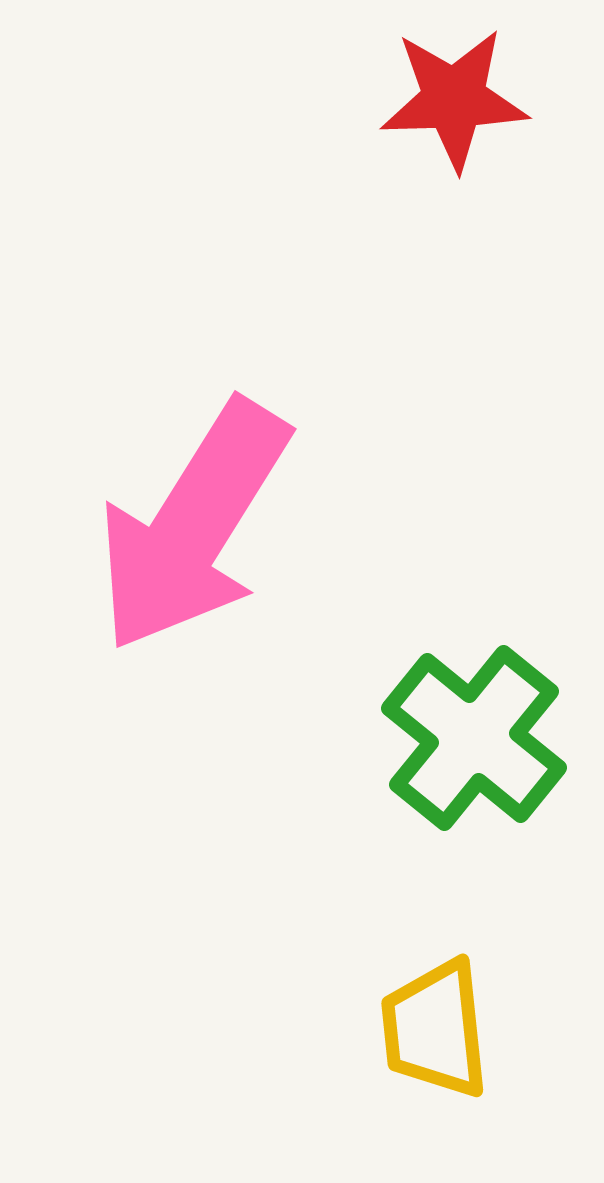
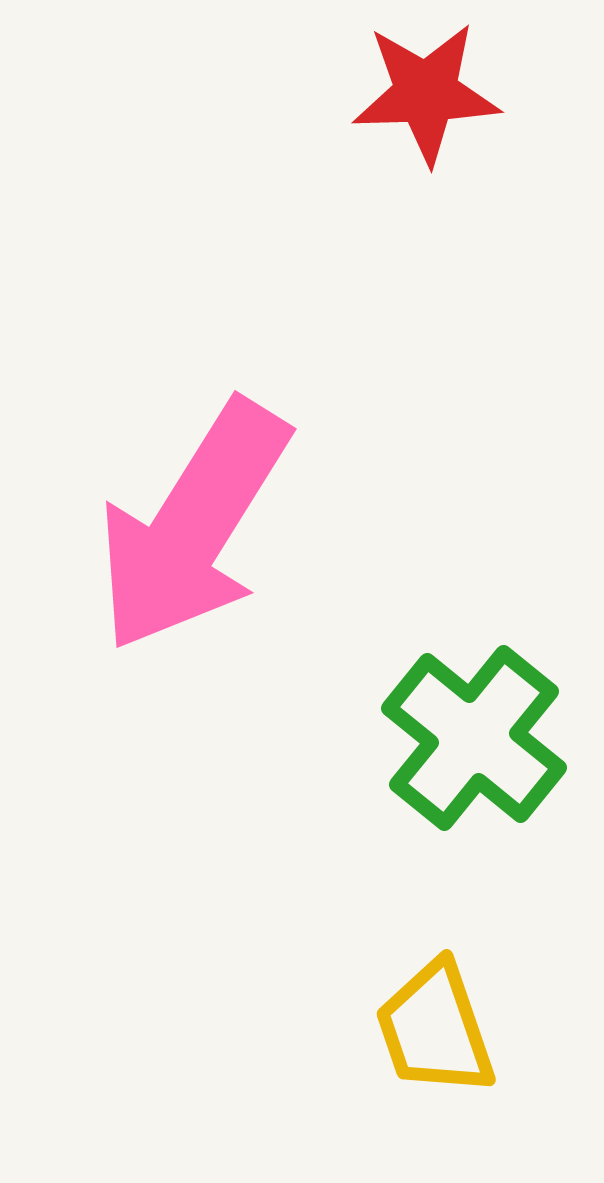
red star: moved 28 px left, 6 px up
yellow trapezoid: rotated 13 degrees counterclockwise
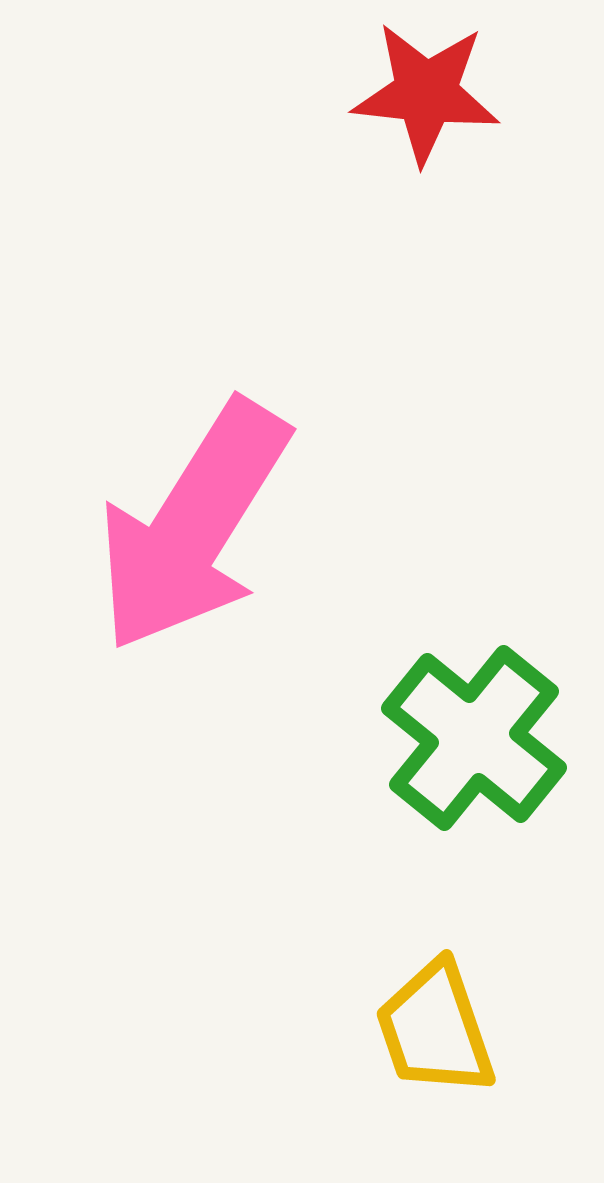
red star: rotated 8 degrees clockwise
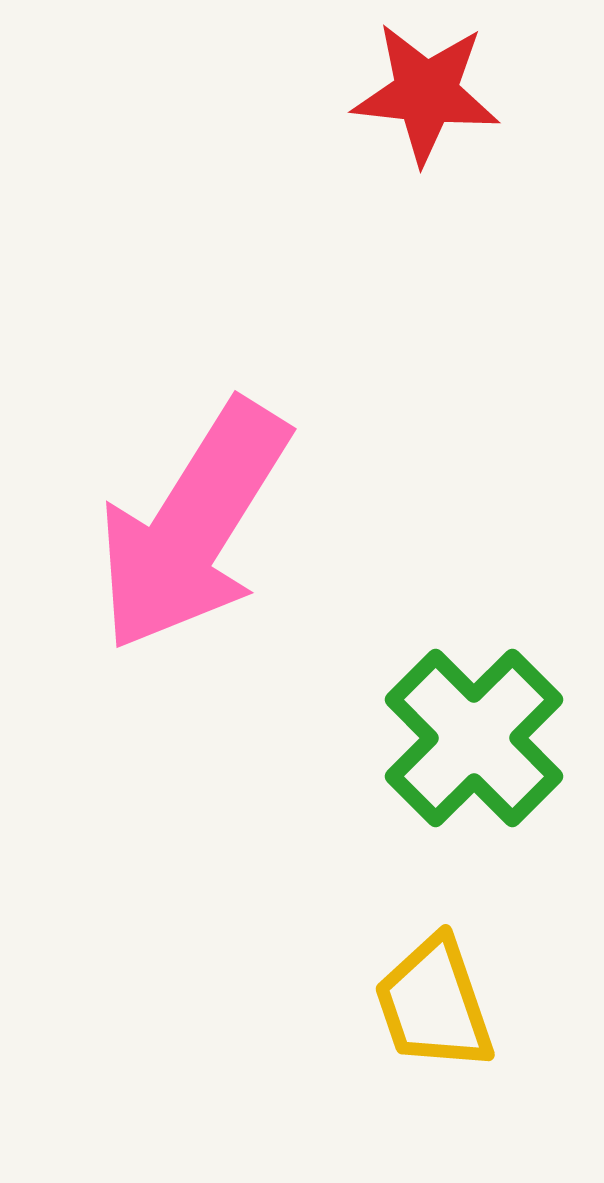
green cross: rotated 6 degrees clockwise
yellow trapezoid: moved 1 px left, 25 px up
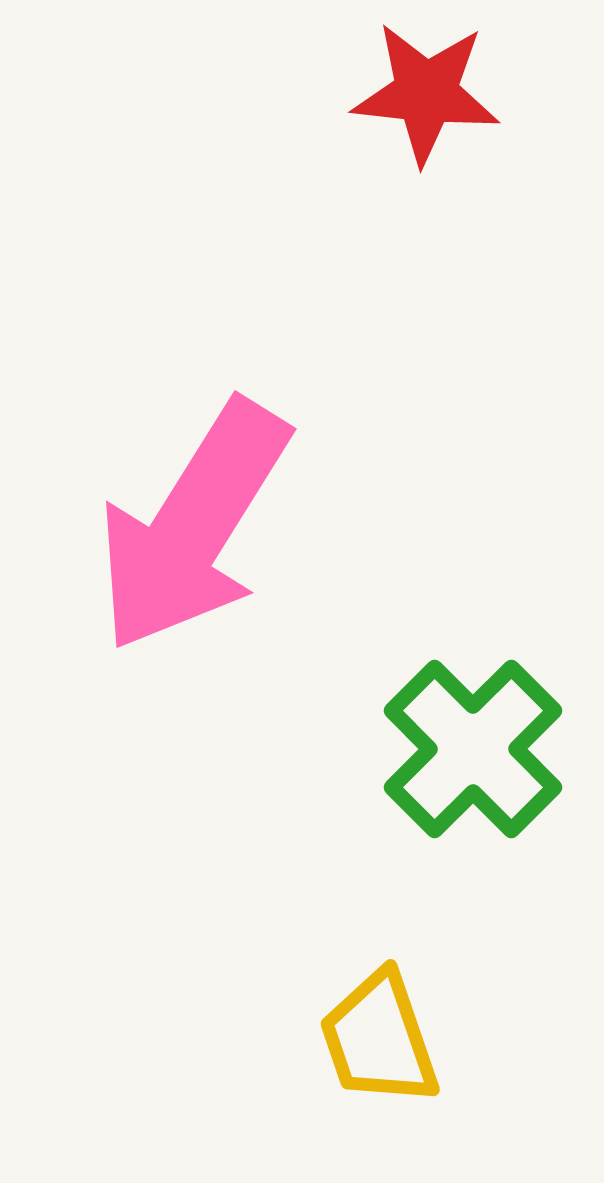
green cross: moved 1 px left, 11 px down
yellow trapezoid: moved 55 px left, 35 px down
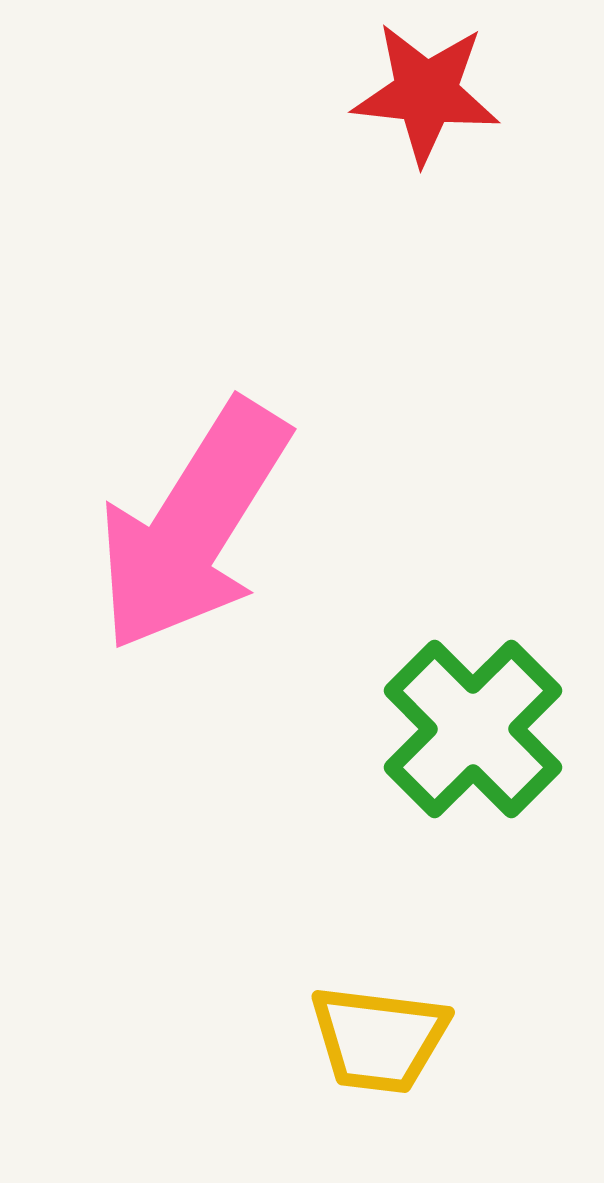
green cross: moved 20 px up
yellow trapezoid: rotated 64 degrees counterclockwise
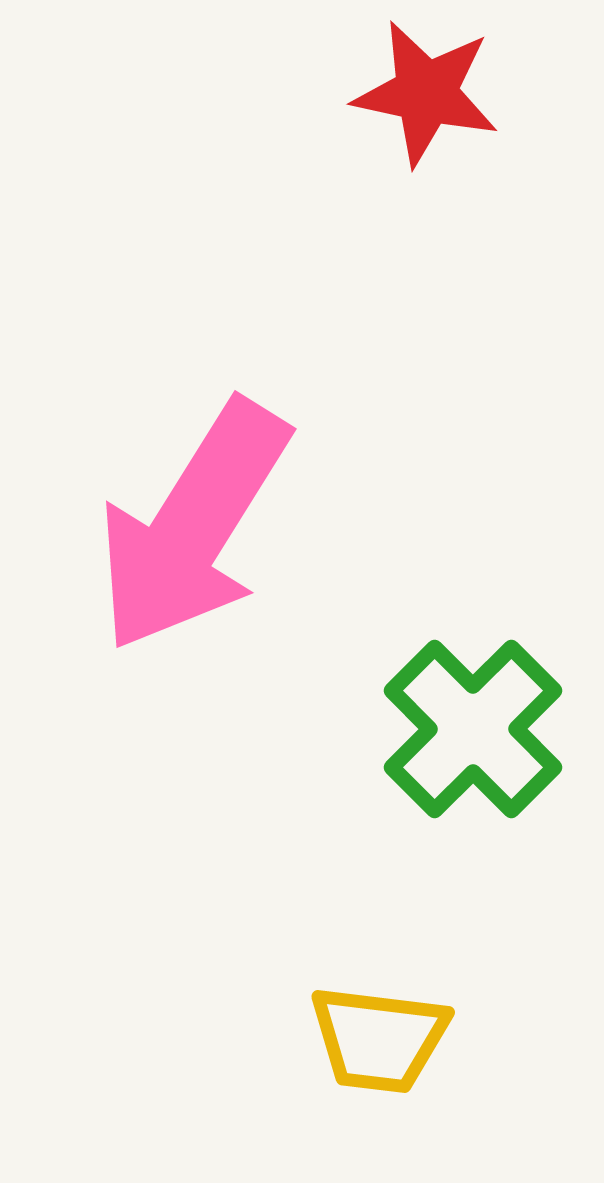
red star: rotated 6 degrees clockwise
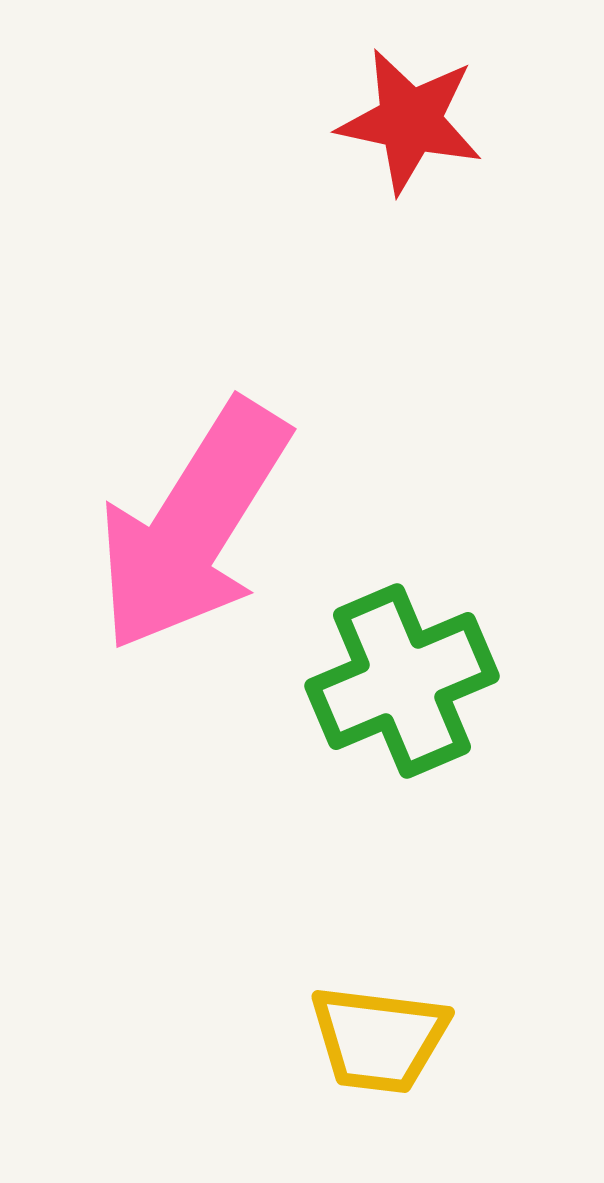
red star: moved 16 px left, 28 px down
green cross: moved 71 px left, 48 px up; rotated 22 degrees clockwise
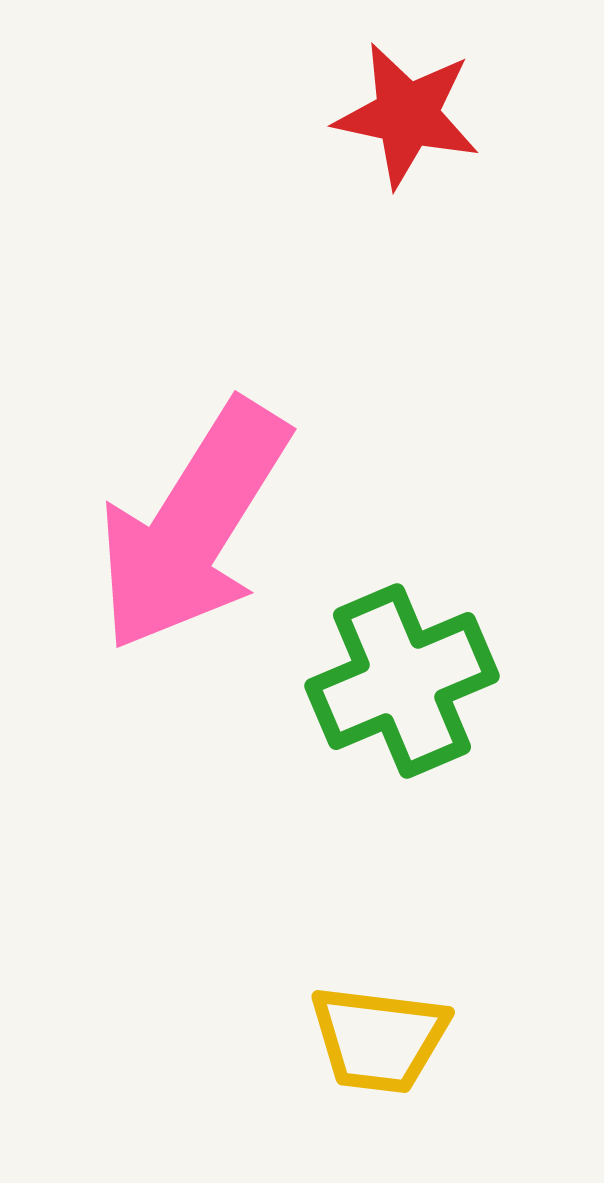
red star: moved 3 px left, 6 px up
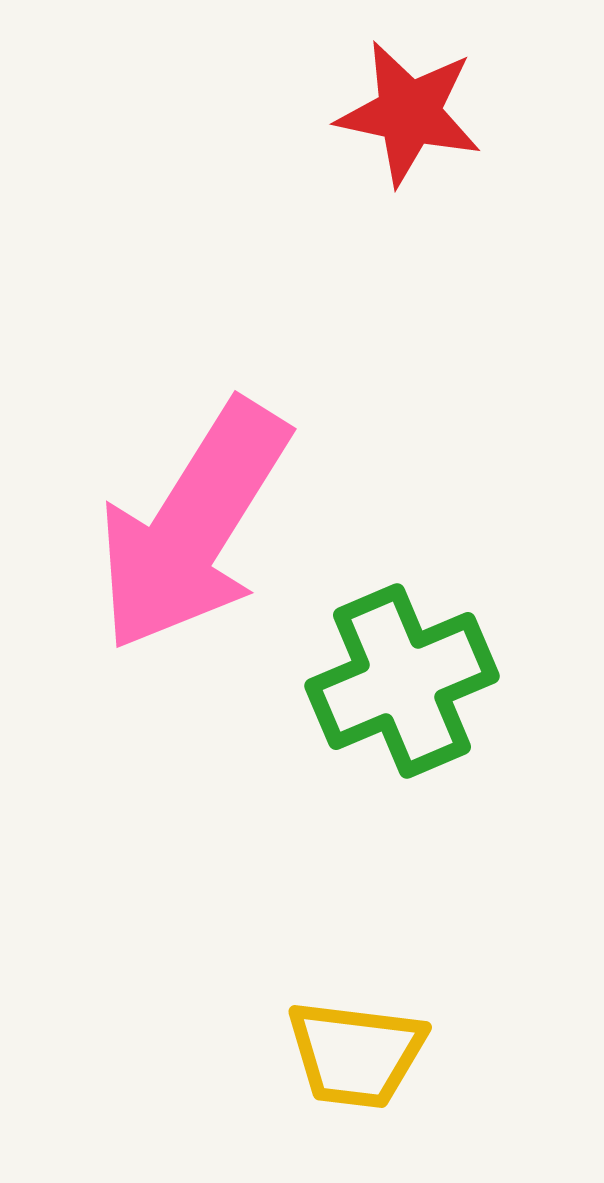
red star: moved 2 px right, 2 px up
yellow trapezoid: moved 23 px left, 15 px down
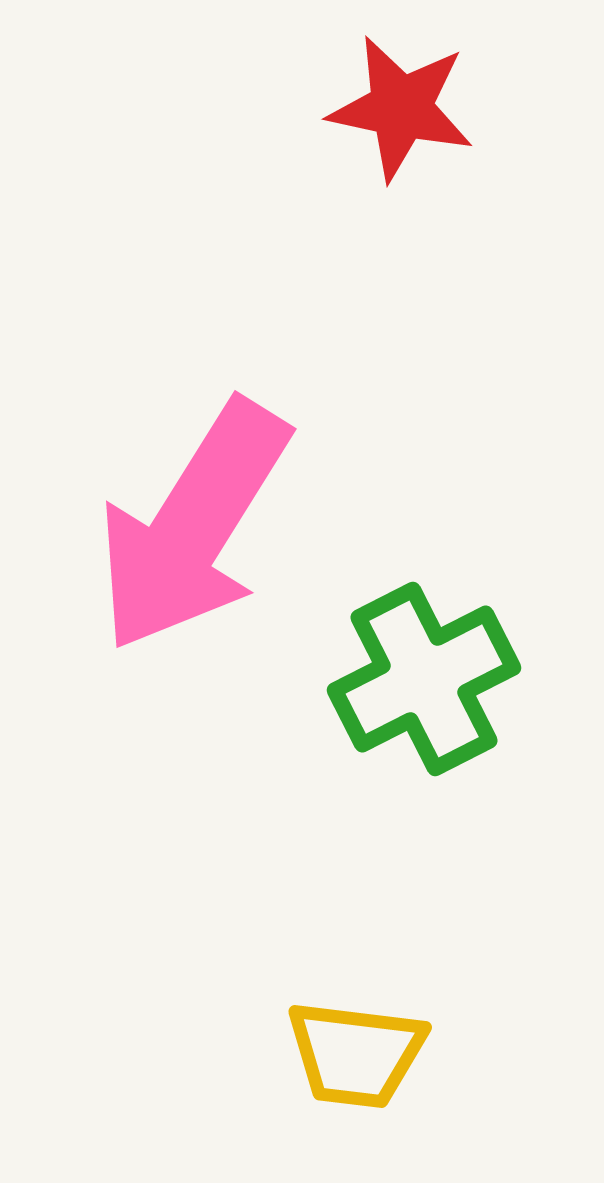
red star: moved 8 px left, 5 px up
green cross: moved 22 px right, 2 px up; rotated 4 degrees counterclockwise
